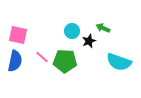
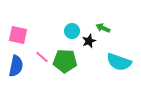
blue semicircle: moved 1 px right, 5 px down
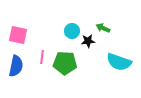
black star: moved 1 px left; rotated 16 degrees clockwise
pink line: rotated 56 degrees clockwise
green pentagon: moved 2 px down
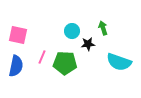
green arrow: rotated 48 degrees clockwise
black star: moved 3 px down
pink line: rotated 16 degrees clockwise
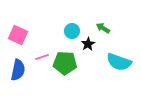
green arrow: rotated 40 degrees counterclockwise
pink square: rotated 12 degrees clockwise
black star: rotated 24 degrees counterclockwise
pink line: rotated 48 degrees clockwise
blue semicircle: moved 2 px right, 4 px down
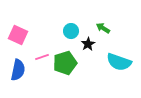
cyan circle: moved 1 px left
green pentagon: rotated 20 degrees counterclockwise
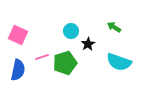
green arrow: moved 11 px right, 1 px up
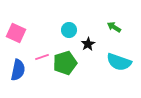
cyan circle: moved 2 px left, 1 px up
pink square: moved 2 px left, 2 px up
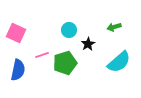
green arrow: rotated 48 degrees counterclockwise
pink line: moved 2 px up
cyan semicircle: rotated 60 degrees counterclockwise
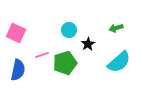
green arrow: moved 2 px right, 1 px down
